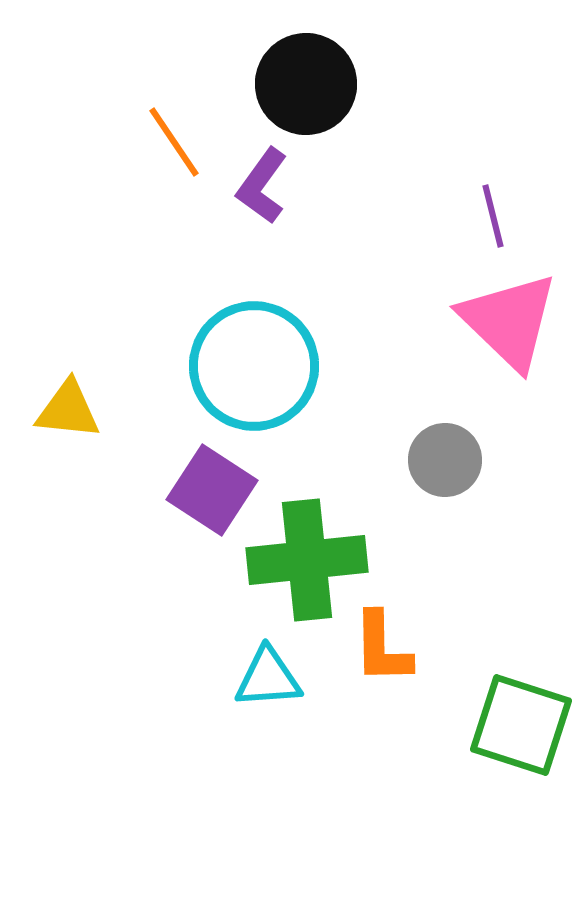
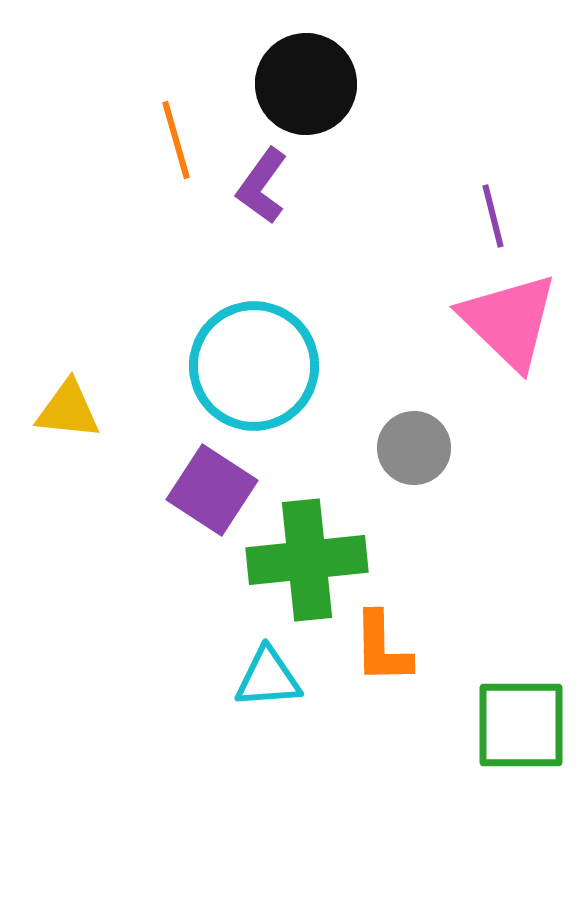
orange line: moved 2 px right, 2 px up; rotated 18 degrees clockwise
gray circle: moved 31 px left, 12 px up
green square: rotated 18 degrees counterclockwise
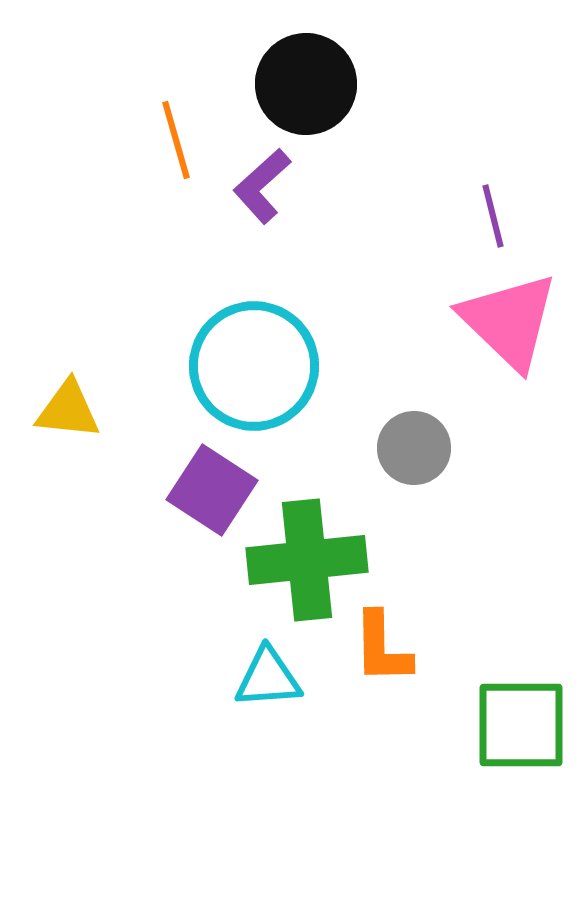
purple L-shape: rotated 12 degrees clockwise
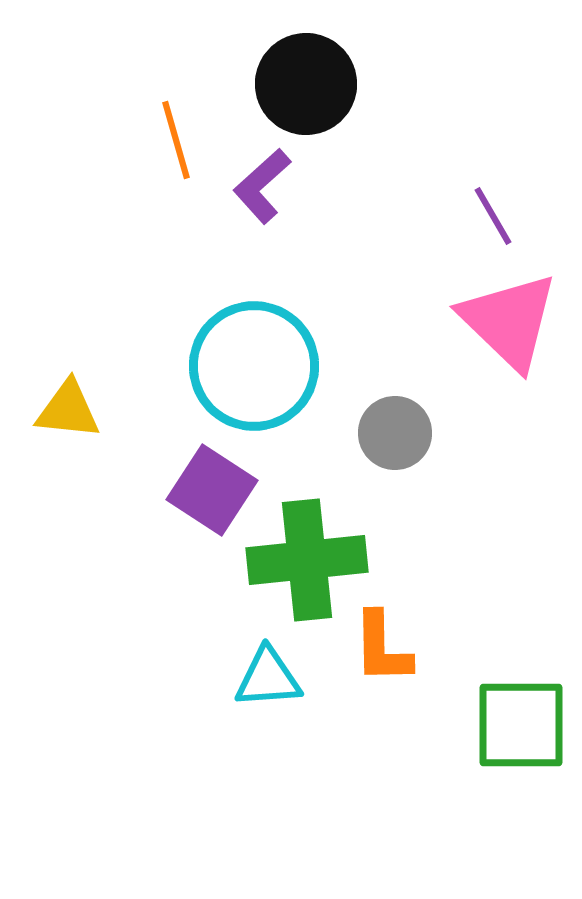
purple line: rotated 16 degrees counterclockwise
gray circle: moved 19 px left, 15 px up
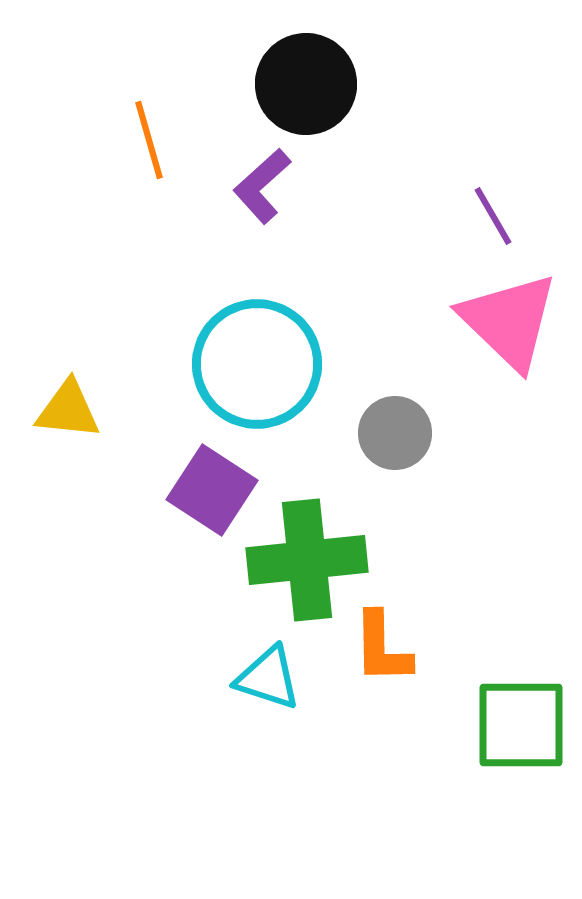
orange line: moved 27 px left
cyan circle: moved 3 px right, 2 px up
cyan triangle: rotated 22 degrees clockwise
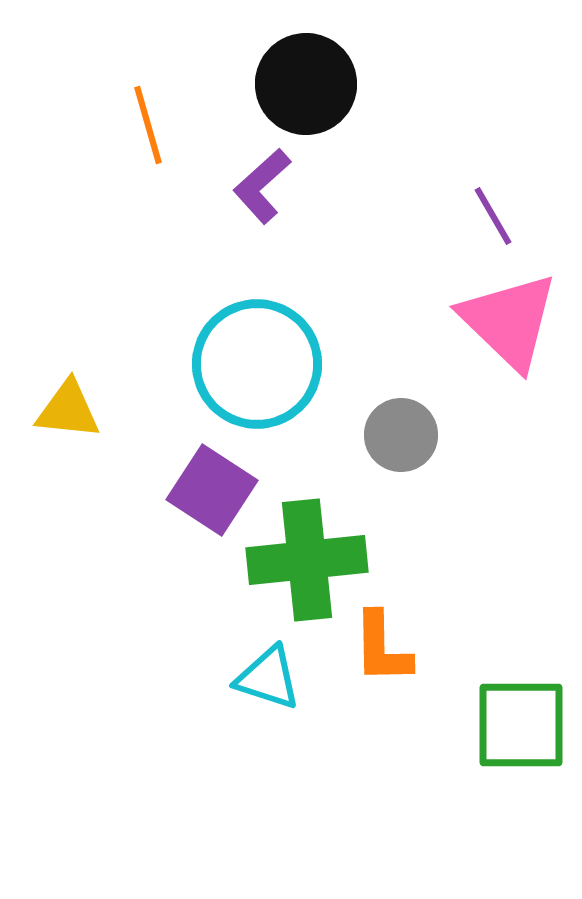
orange line: moved 1 px left, 15 px up
gray circle: moved 6 px right, 2 px down
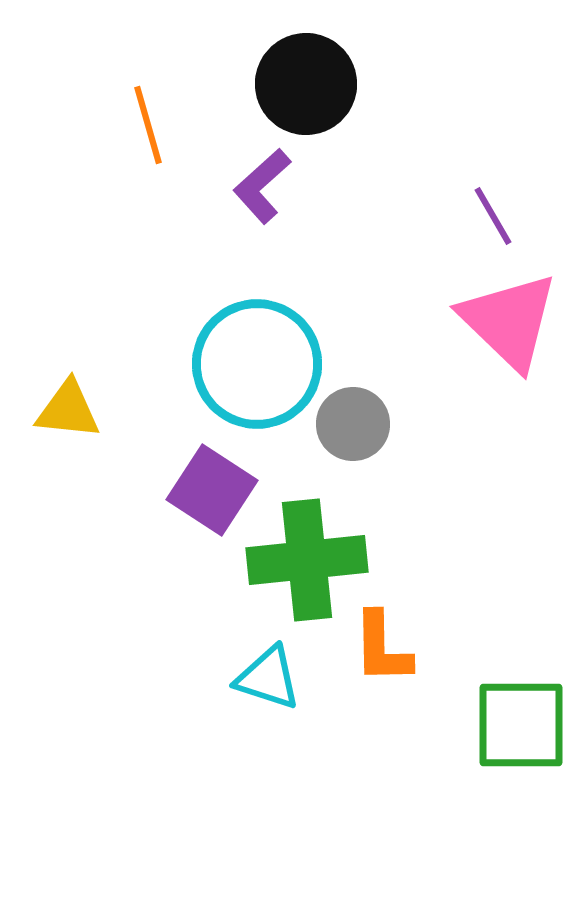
gray circle: moved 48 px left, 11 px up
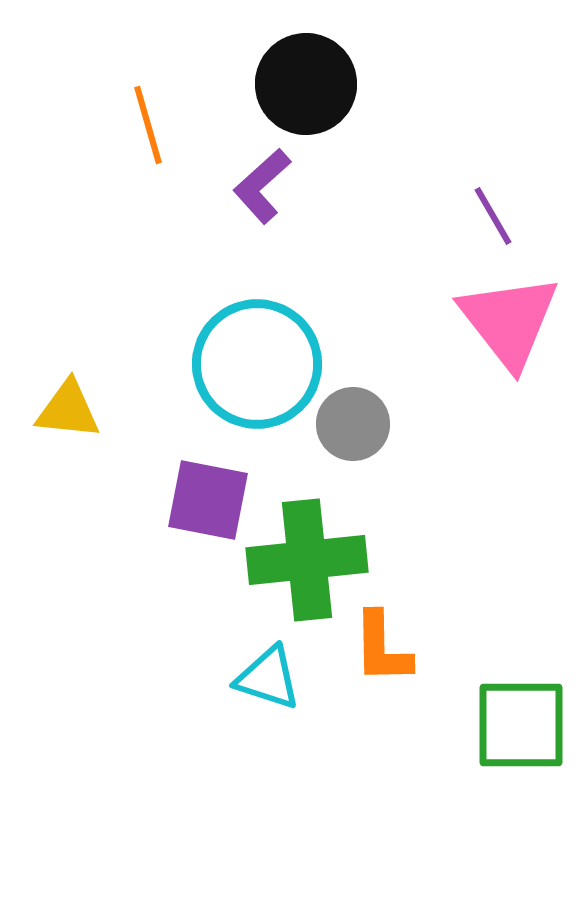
pink triangle: rotated 8 degrees clockwise
purple square: moved 4 px left, 10 px down; rotated 22 degrees counterclockwise
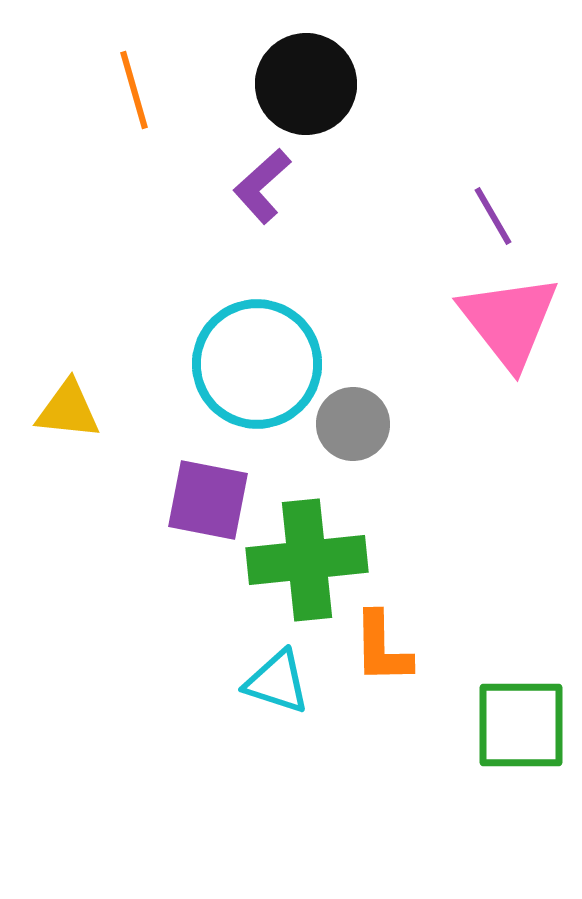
orange line: moved 14 px left, 35 px up
cyan triangle: moved 9 px right, 4 px down
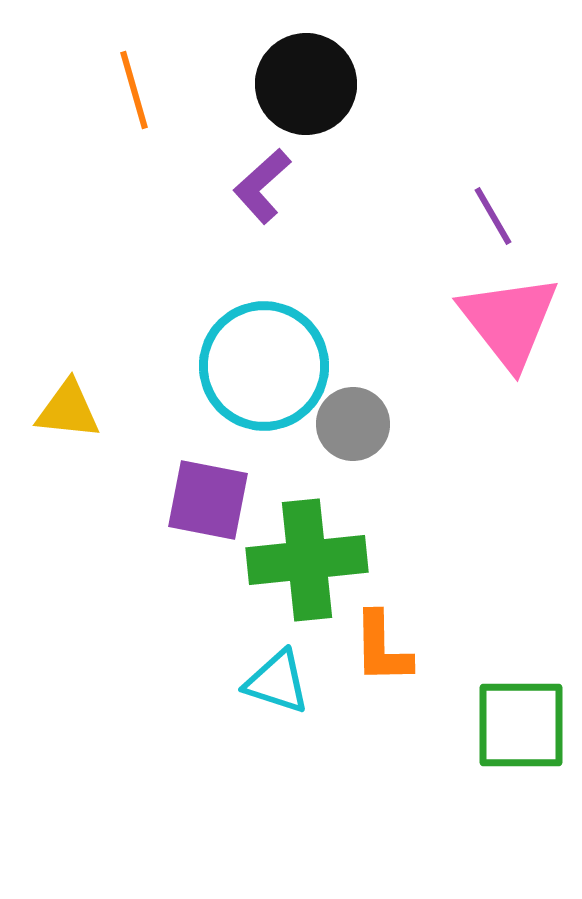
cyan circle: moved 7 px right, 2 px down
